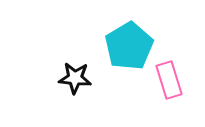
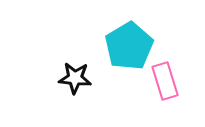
pink rectangle: moved 4 px left, 1 px down
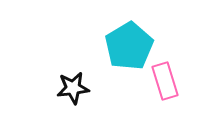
black star: moved 2 px left, 10 px down; rotated 12 degrees counterclockwise
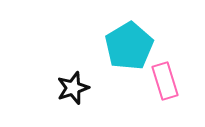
black star: rotated 12 degrees counterclockwise
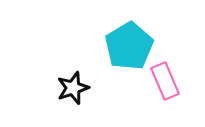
pink rectangle: rotated 6 degrees counterclockwise
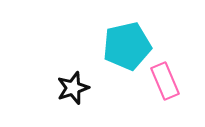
cyan pentagon: moved 2 px left; rotated 18 degrees clockwise
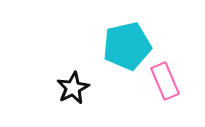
black star: rotated 8 degrees counterclockwise
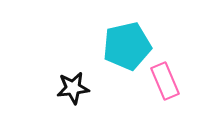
black star: rotated 20 degrees clockwise
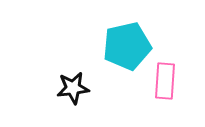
pink rectangle: rotated 27 degrees clockwise
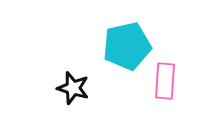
black star: rotated 24 degrees clockwise
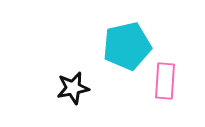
black star: rotated 28 degrees counterclockwise
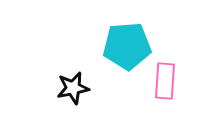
cyan pentagon: rotated 9 degrees clockwise
